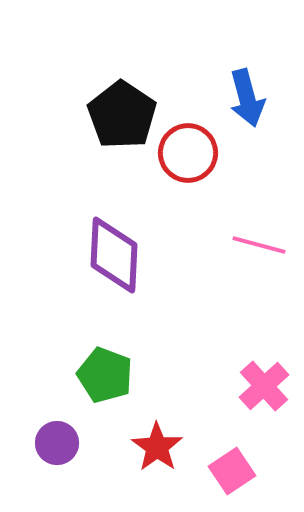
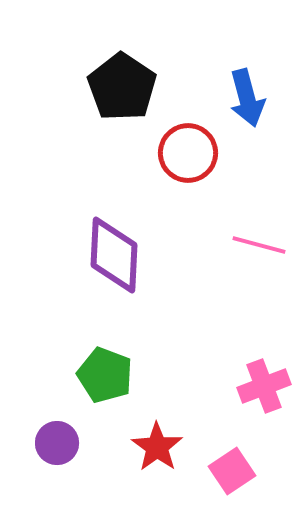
black pentagon: moved 28 px up
pink cross: rotated 21 degrees clockwise
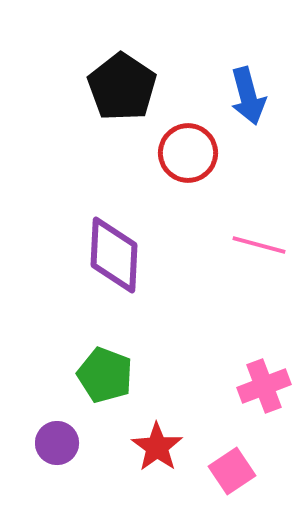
blue arrow: moved 1 px right, 2 px up
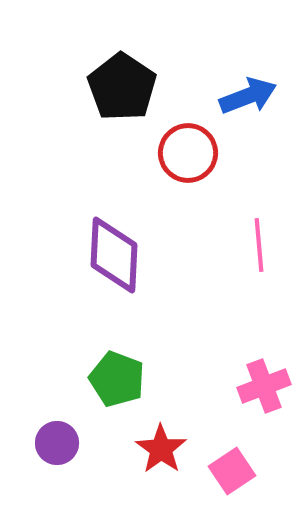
blue arrow: rotated 96 degrees counterclockwise
pink line: rotated 70 degrees clockwise
green pentagon: moved 12 px right, 4 px down
red star: moved 4 px right, 2 px down
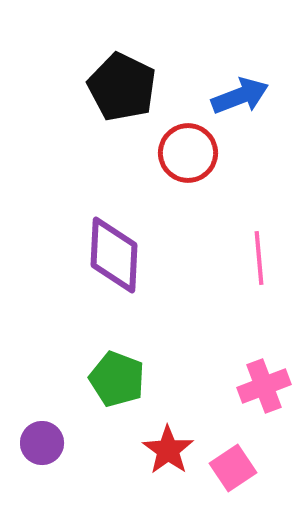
black pentagon: rotated 8 degrees counterclockwise
blue arrow: moved 8 px left
pink line: moved 13 px down
purple circle: moved 15 px left
red star: moved 7 px right, 1 px down
pink square: moved 1 px right, 3 px up
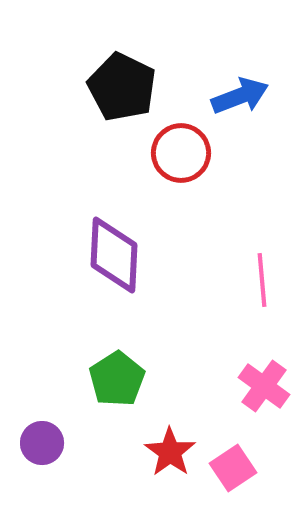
red circle: moved 7 px left
pink line: moved 3 px right, 22 px down
green pentagon: rotated 18 degrees clockwise
pink cross: rotated 33 degrees counterclockwise
red star: moved 2 px right, 2 px down
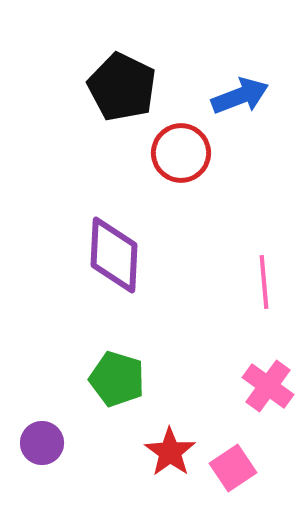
pink line: moved 2 px right, 2 px down
green pentagon: rotated 22 degrees counterclockwise
pink cross: moved 4 px right
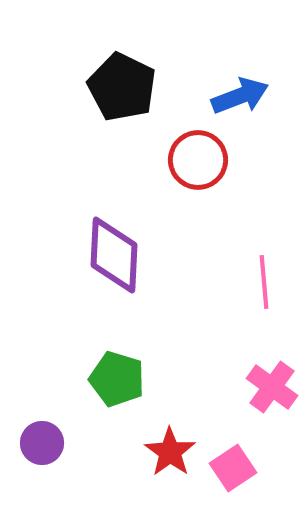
red circle: moved 17 px right, 7 px down
pink cross: moved 4 px right, 1 px down
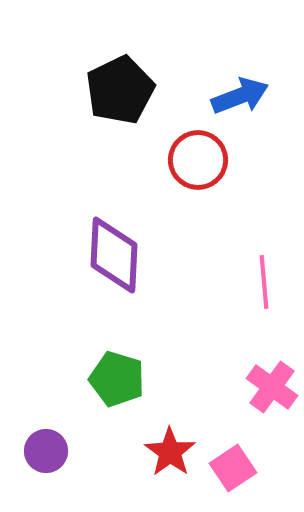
black pentagon: moved 2 px left, 3 px down; rotated 20 degrees clockwise
purple circle: moved 4 px right, 8 px down
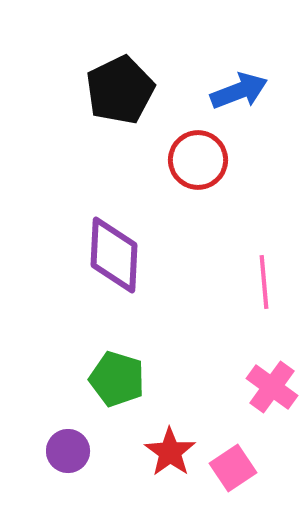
blue arrow: moved 1 px left, 5 px up
purple circle: moved 22 px right
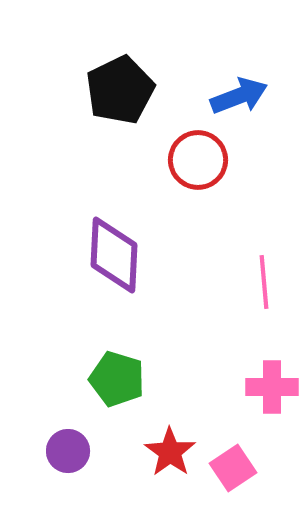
blue arrow: moved 5 px down
pink cross: rotated 36 degrees counterclockwise
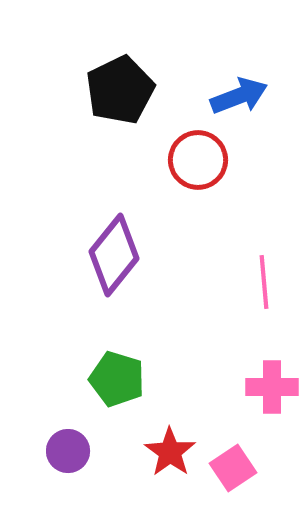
purple diamond: rotated 36 degrees clockwise
